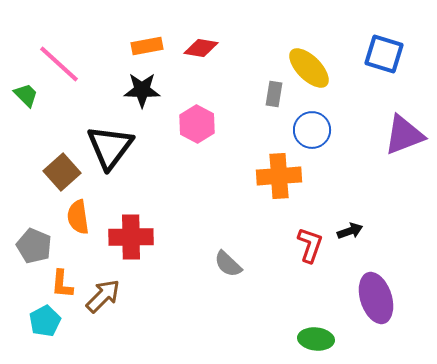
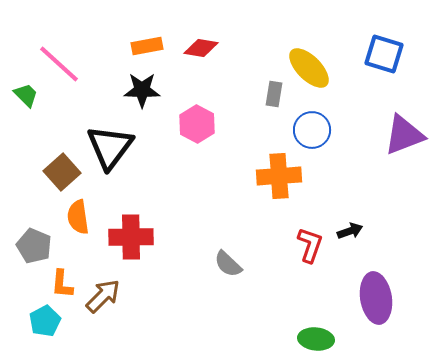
purple ellipse: rotated 9 degrees clockwise
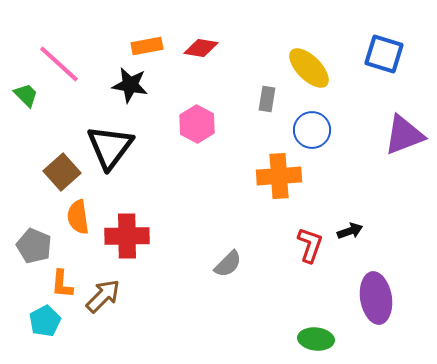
black star: moved 12 px left, 5 px up; rotated 9 degrees clockwise
gray rectangle: moved 7 px left, 5 px down
red cross: moved 4 px left, 1 px up
gray semicircle: rotated 88 degrees counterclockwise
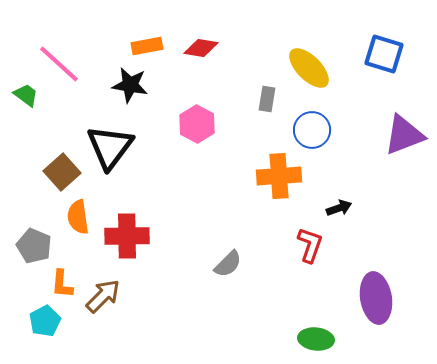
green trapezoid: rotated 8 degrees counterclockwise
black arrow: moved 11 px left, 23 px up
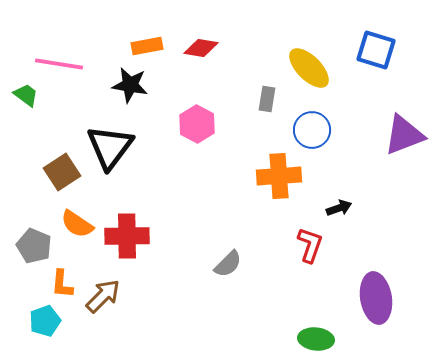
blue square: moved 8 px left, 4 px up
pink line: rotated 33 degrees counterclockwise
brown square: rotated 9 degrees clockwise
orange semicircle: moved 1 px left, 7 px down; rotated 48 degrees counterclockwise
cyan pentagon: rotated 8 degrees clockwise
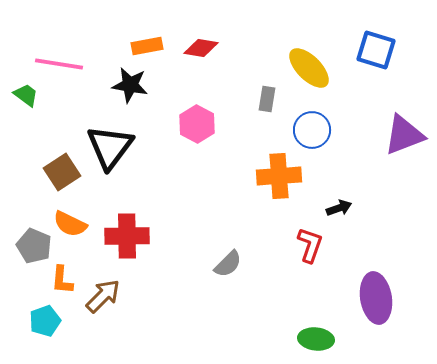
orange semicircle: moved 7 px left; rotated 8 degrees counterclockwise
orange L-shape: moved 4 px up
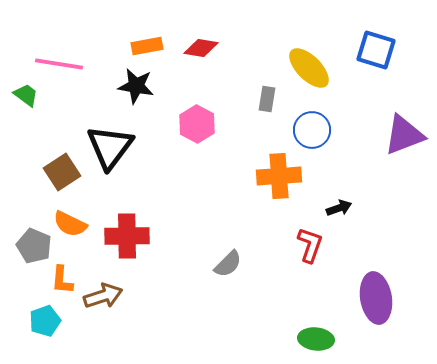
black star: moved 6 px right, 1 px down
brown arrow: rotated 27 degrees clockwise
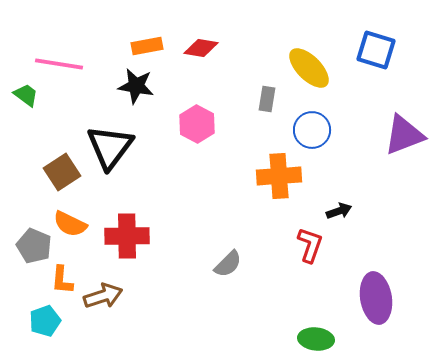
black arrow: moved 3 px down
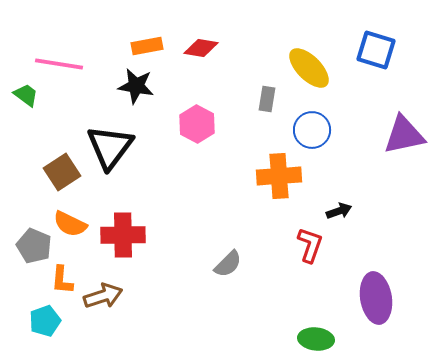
purple triangle: rotated 9 degrees clockwise
red cross: moved 4 px left, 1 px up
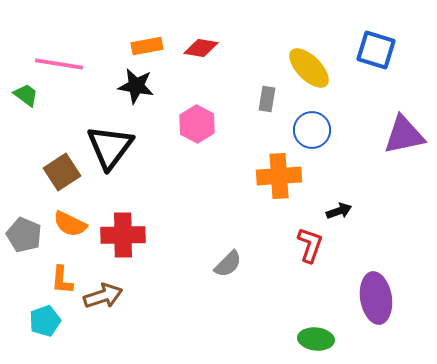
gray pentagon: moved 10 px left, 11 px up
